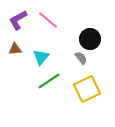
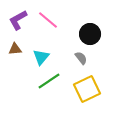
black circle: moved 5 px up
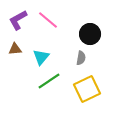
gray semicircle: rotated 48 degrees clockwise
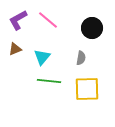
black circle: moved 2 px right, 6 px up
brown triangle: rotated 16 degrees counterclockwise
cyan triangle: moved 1 px right
green line: rotated 40 degrees clockwise
yellow square: rotated 24 degrees clockwise
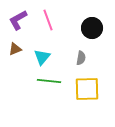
pink line: rotated 30 degrees clockwise
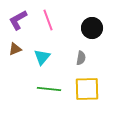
green line: moved 8 px down
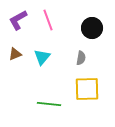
brown triangle: moved 5 px down
green line: moved 15 px down
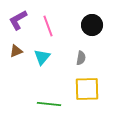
pink line: moved 6 px down
black circle: moved 3 px up
brown triangle: moved 1 px right, 3 px up
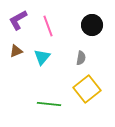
yellow square: rotated 36 degrees counterclockwise
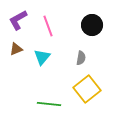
brown triangle: moved 2 px up
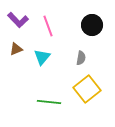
purple L-shape: rotated 105 degrees counterclockwise
green line: moved 2 px up
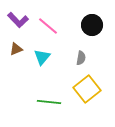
pink line: rotated 30 degrees counterclockwise
